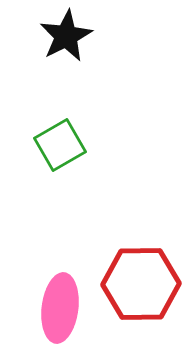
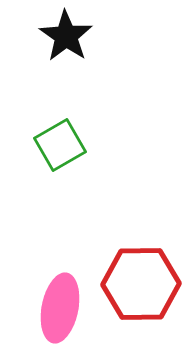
black star: rotated 10 degrees counterclockwise
pink ellipse: rotated 4 degrees clockwise
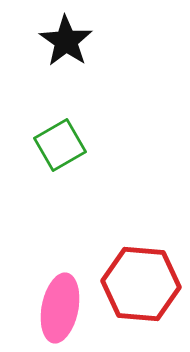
black star: moved 5 px down
red hexagon: rotated 6 degrees clockwise
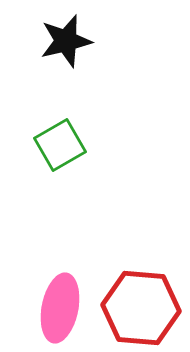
black star: rotated 24 degrees clockwise
red hexagon: moved 24 px down
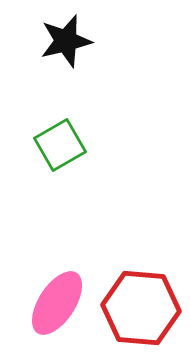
pink ellipse: moved 3 px left, 5 px up; rotated 22 degrees clockwise
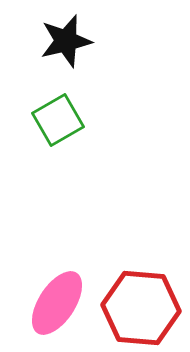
green square: moved 2 px left, 25 px up
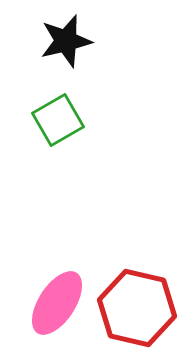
red hexagon: moved 4 px left; rotated 8 degrees clockwise
